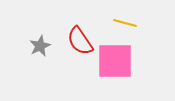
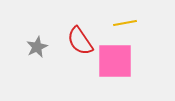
yellow line: rotated 25 degrees counterclockwise
gray star: moved 3 px left, 1 px down
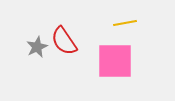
red semicircle: moved 16 px left
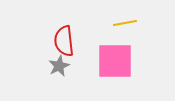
red semicircle: rotated 28 degrees clockwise
gray star: moved 22 px right, 19 px down
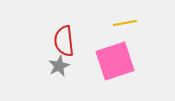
pink square: rotated 18 degrees counterclockwise
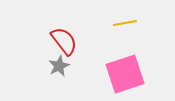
red semicircle: rotated 148 degrees clockwise
pink square: moved 10 px right, 13 px down
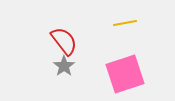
gray star: moved 5 px right; rotated 10 degrees counterclockwise
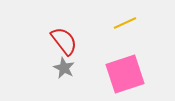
yellow line: rotated 15 degrees counterclockwise
gray star: moved 2 px down; rotated 10 degrees counterclockwise
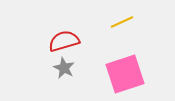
yellow line: moved 3 px left, 1 px up
red semicircle: rotated 68 degrees counterclockwise
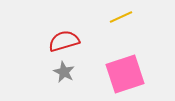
yellow line: moved 1 px left, 5 px up
gray star: moved 4 px down
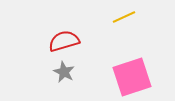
yellow line: moved 3 px right
pink square: moved 7 px right, 3 px down
